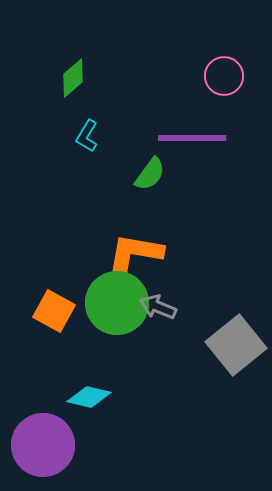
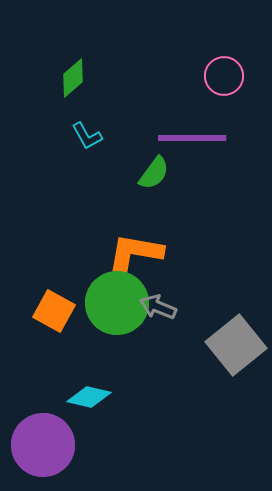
cyan L-shape: rotated 60 degrees counterclockwise
green semicircle: moved 4 px right, 1 px up
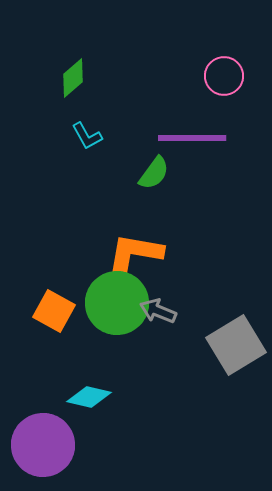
gray arrow: moved 4 px down
gray square: rotated 8 degrees clockwise
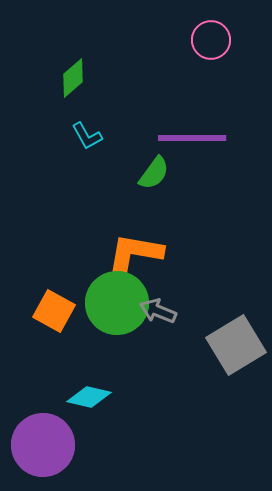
pink circle: moved 13 px left, 36 px up
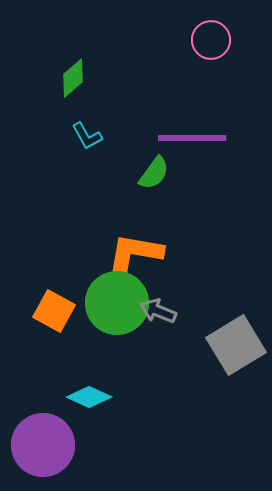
cyan diamond: rotated 12 degrees clockwise
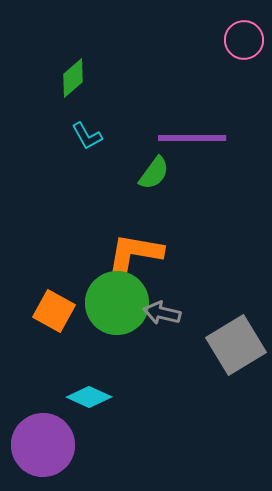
pink circle: moved 33 px right
gray arrow: moved 4 px right, 2 px down; rotated 9 degrees counterclockwise
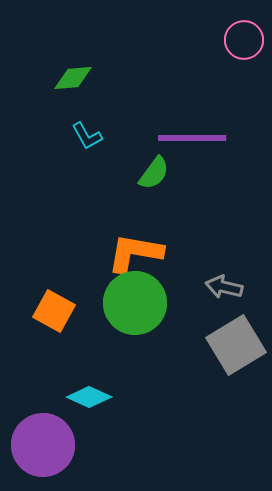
green diamond: rotated 36 degrees clockwise
green circle: moved 18 px right
gray arrow: moved 62 px right, 26 px up
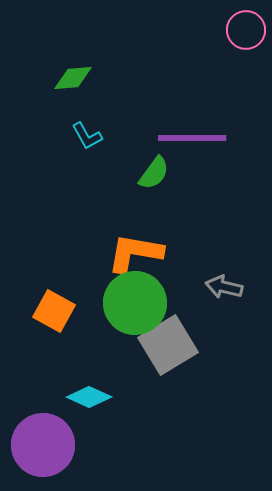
pink circle: moved 2 px right, 10 px up
gray square: moved 68 px left
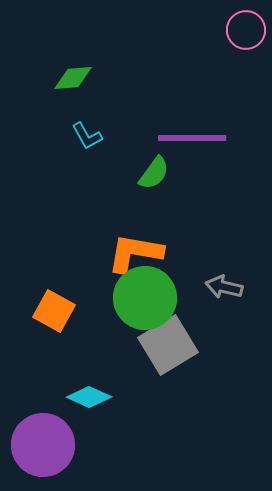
green circle: moved 10 px right, 5 px up
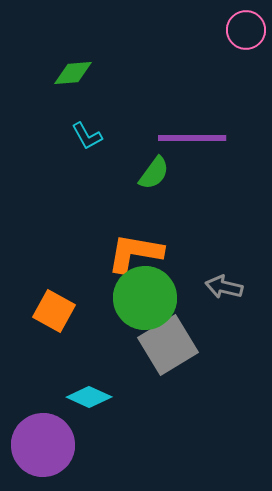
green diamond: moved 5 px up
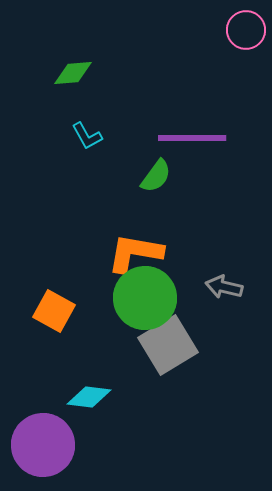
green semicircle: moved 2 px right, 3 px down
cyan diamond: rotated 18 degrees counterclockwise
